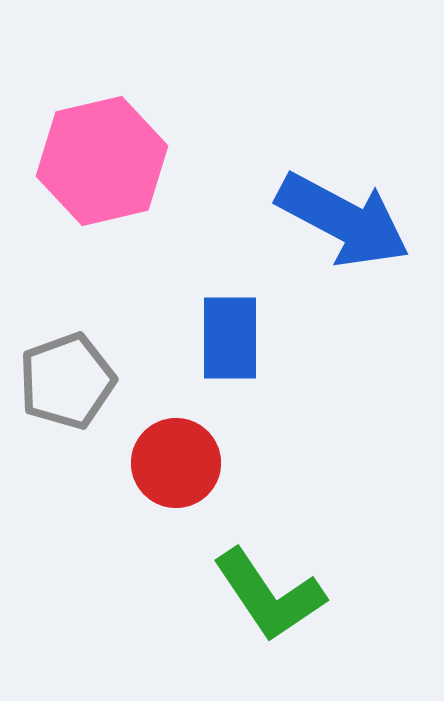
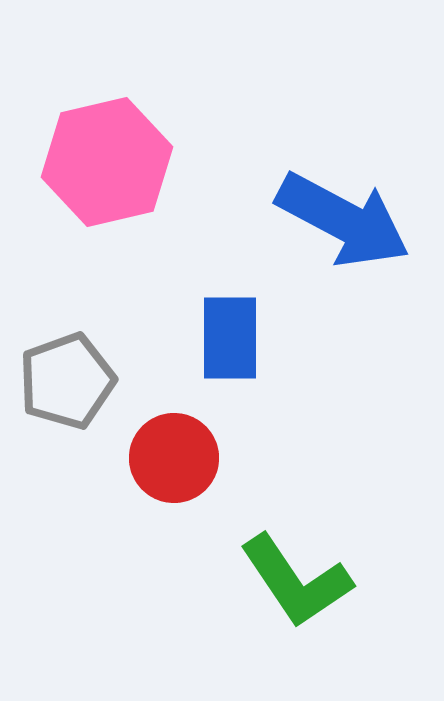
pink hexagon: moved 5 px right, 1 px down
red circle: moved 2 px left, 5 px up
green L-shape: moved 27 px right, 14 px up
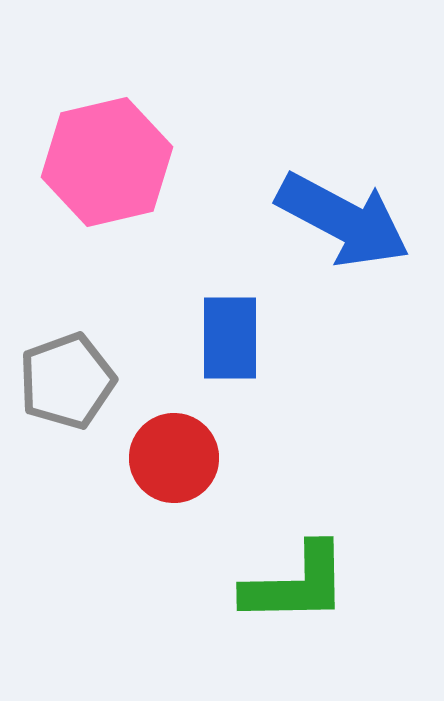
green L-shape: moved 3 px down; rotated 57 degrees counterclockwise
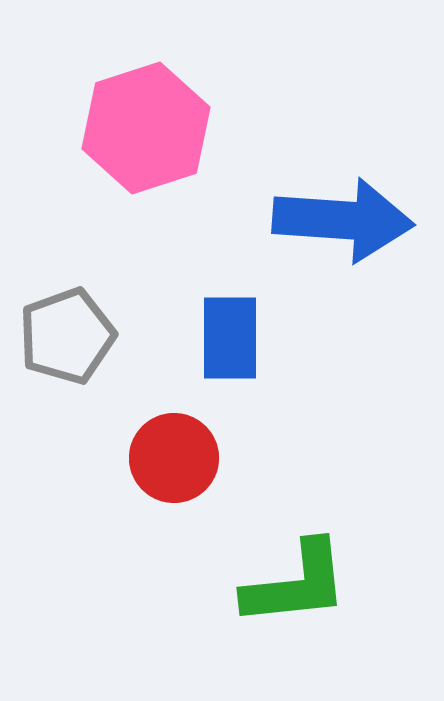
pink hexagon: moved 39 px right, 34 px up; rotated 5 degrees counterclockwise
blue arrow: rotated 24 degrees counterclockwise
gray pentagon: moved 45 px up
green L-shape: rotated 5 degrees counterclockwise
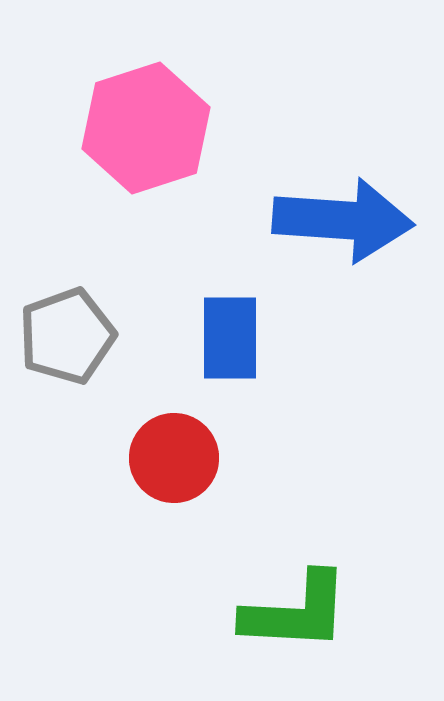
green L-shape: moved 28 px down; rotated 9 degrees clockwise
